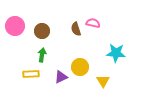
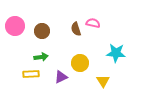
green arrow: moved 1 px left, 2 px down; rotated 72 degrees clockwise
yellow circle: moved 4 px up
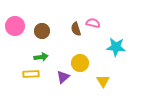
cyan star: moved 6 px up
purple triangle: moved 2 px right; rotated 16 degrees counterclockwise
